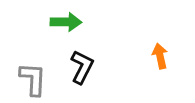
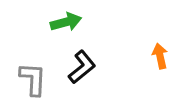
green arrow: rotated 16 degrees counterclockwise
black L-shape: rotated 24 degrees clockwise
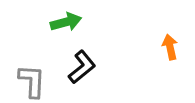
orange arrow: moved 10 px right, 9 px up
gray L-shape: moved 1 px left, 2 px down
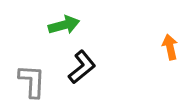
green arrow: moved 2 px left, 3 px down
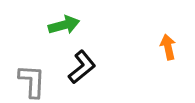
orange arrow: moved 2 px left
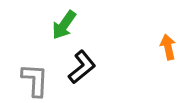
green arrow: rotated 140 degrees clockwise
gray L-shape: moved 3 px right, 1 px up
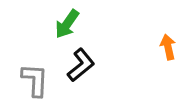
green arrow: moved 3 px right, 1 px up
black L-shape: moved 1 px left, 2 px up
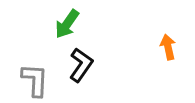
black L-shape: rotated 16 degrees counterclockwise
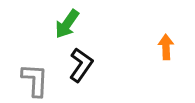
orange arrow: moved 2 px left; rotated 10 degrees clockwise
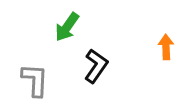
green arrow: moved 3 px down
black L-shape: moved 15 px right, 1 px down
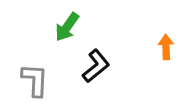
black L-shape: rotated 16 degrees clockwise
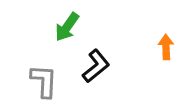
gray L-shape: moved 9 px right, 1 px down
